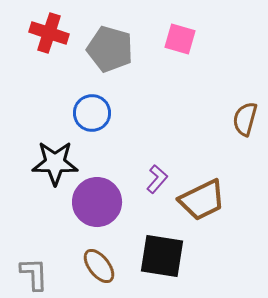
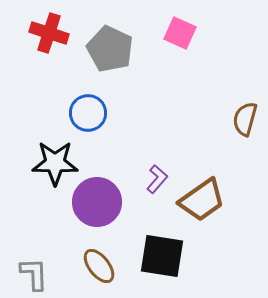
pink square: moved 6 px up; rotated 8 degrees clockwise
gray pentagon: rotated 9 degrees clockwise
blue circle: moved 4 px left
brown trapezoid: rotated 9 degrees counterclockwise
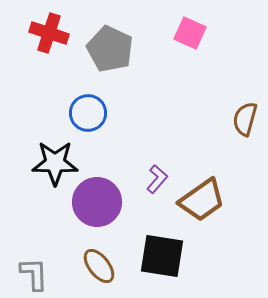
pink square: moved 10 px right
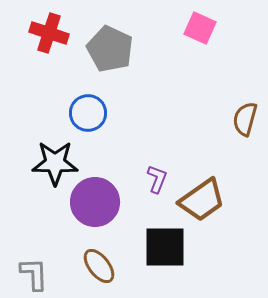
pink square: moved 10 px right, 5 px up
purple L-shape: rotated 20 degrees counterclockwise
purple circle: moved 2 px left
black square: moved 3 px right, 9 px up; rotated 9 degrees counterclockwise
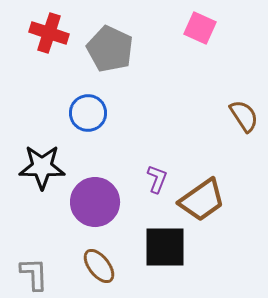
brown semicircle: moved 1 px left, 3 px up; rotated 132 degrees clockwise
black star: moved 13 px left, 4 px down
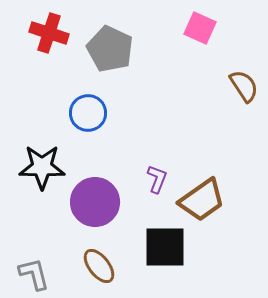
brown semicircle: moved 30 px up
gray L-shape: rotated 12 degrees counterclockwise
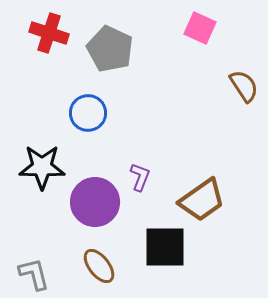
purple L-shape: moved 17 px left, 2 px up
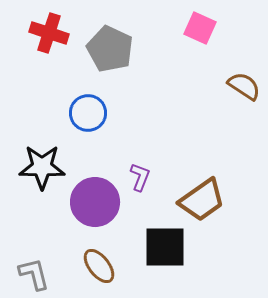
brown semicircle: rotated 24 degrees counterclockwise
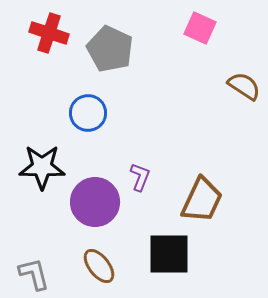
brown trapezoid: rotated 30 degrees counterclockwise
black square: moved 4 px right, 7 px down
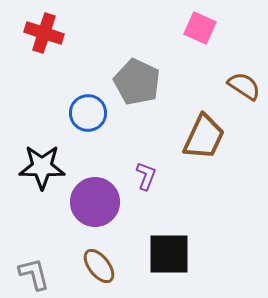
red cross: moved 5 px left
gray pentagon: moved 27 px right, 33 px down
purple L-shape: moved 6 px right, 1 px up
brown trapezoid: moved 2 px right, 63 px up
